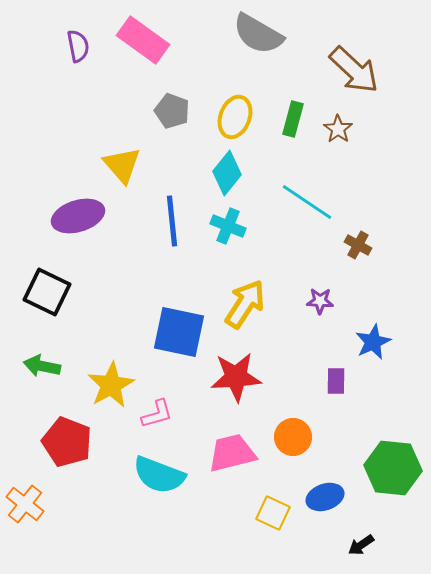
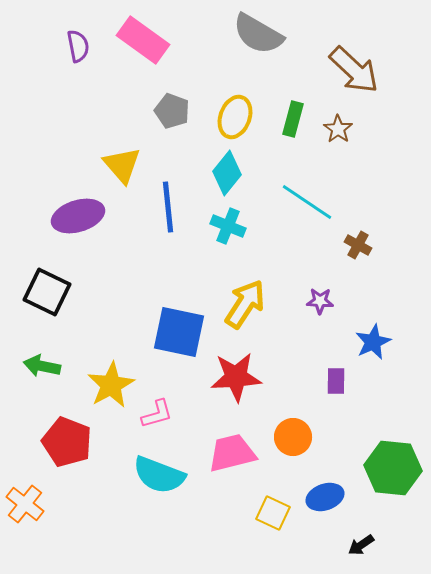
blue line: moved 4 px left, 14 px up
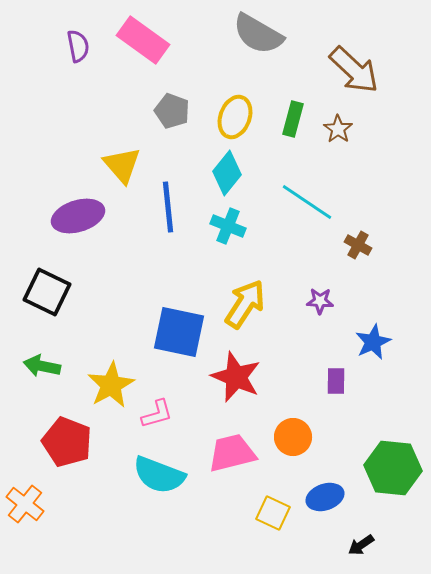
red star: rotated 27 degrees clockwise
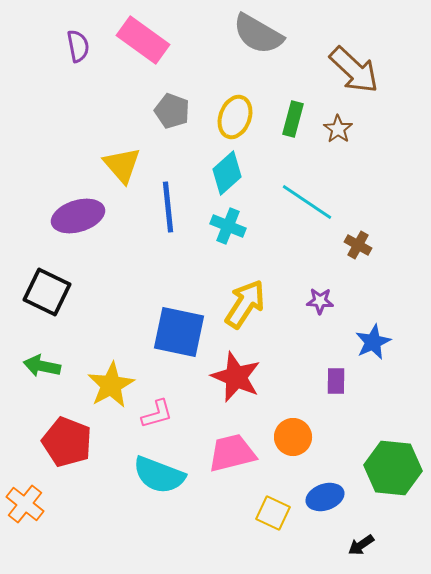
cyan diamond: rotated 9 degrees clockwise
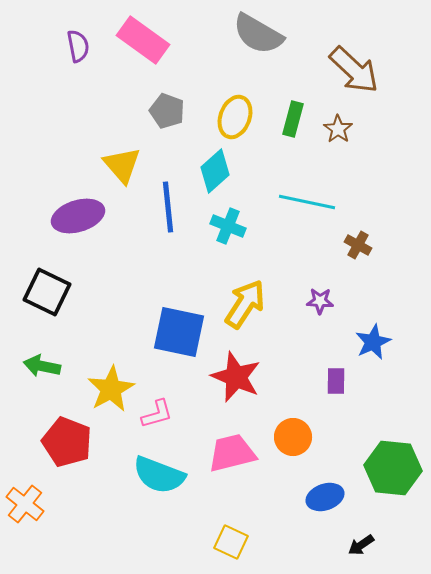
gray pentagon: moved 5 px left
cyan diamond: moved 12 px left, 2 px up
cyan line: rotated 22 degrees counterclockwise
yellow star: moved 4 px down
yellow square: moved 42 px left, 29 px down
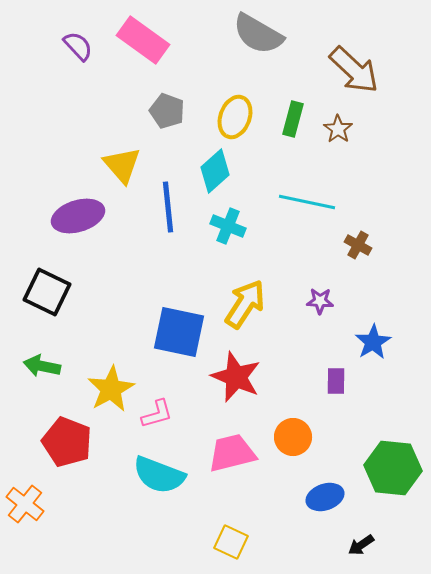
purple semicircle: rotated 32 degrees counterclockwise
blue star: rotated 6 degrees counterclockwise
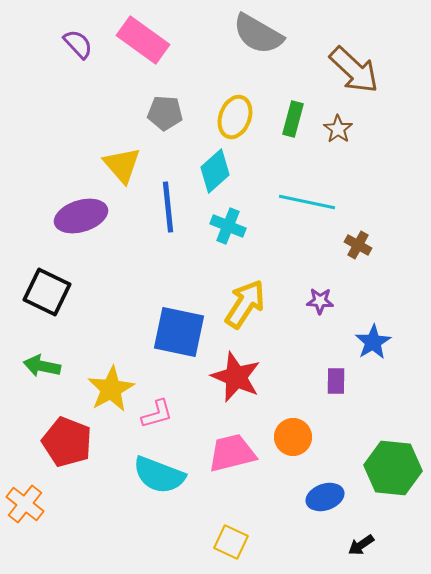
purple semicircle: moved 2 px up
gray pentagon: moved 2 px left, 2 px down; rotated 16 degrees counterclockwise
purple ellipse: moved 3 px right
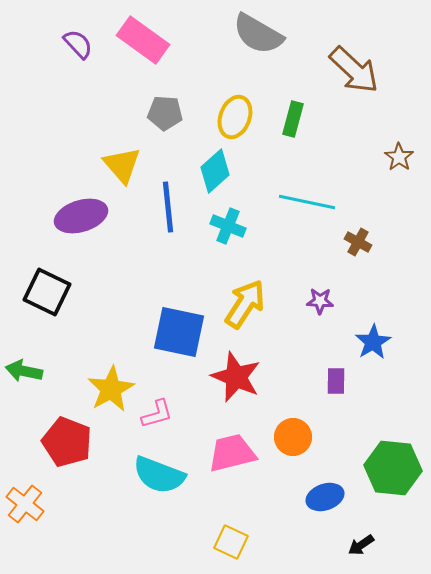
brown star: moved 61 px right, 28 px down
brown cross: moved 3 px up
green arrow: moved 18 px left, 5 px down
